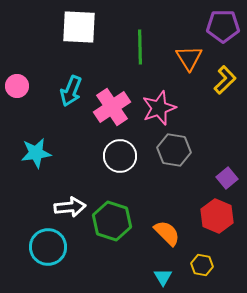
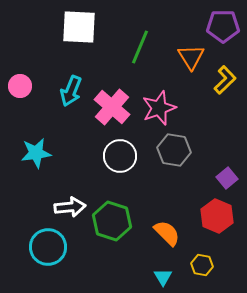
green line: rotated 24 degrees clockwise
orange triangle: moved 2 px right, 1 px up
pink circle: moved 3 px right
pink cross: rotated 15 degrees counterclockwise
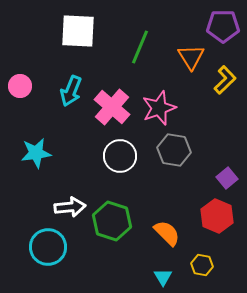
white square: moved 1 px left, 4 px down
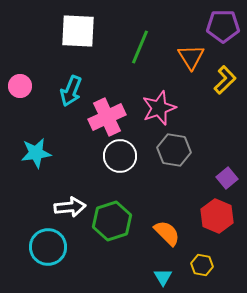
pink cross: moved 5 px left, 10 px down; rotated 24 degrees clockwise
green hexagon: rotated 24 degrees clockwise
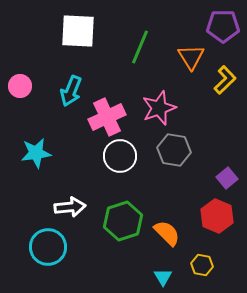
green hexagon: moved 11 px right
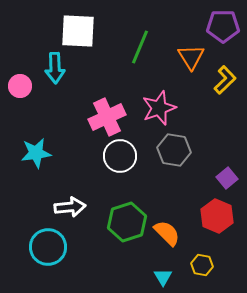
cyan arrow: moved 16 px left, 23 px up; rotated 24 degrees counterclockwise
green hexagon: moved 4 px right, 1 px down
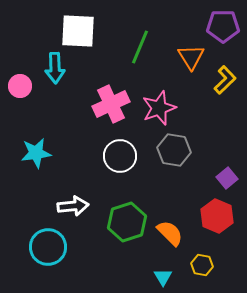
pink cross: moved 4 px right, 13 px up
white arrow: moved 3 px right, 1 px up
orange semicircle: moved 3 px right
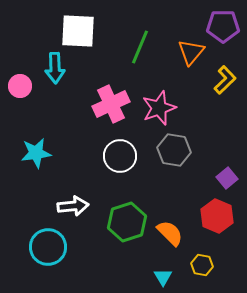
orange triangle: moved 5 px up; rotated 12 degrees clockwise
